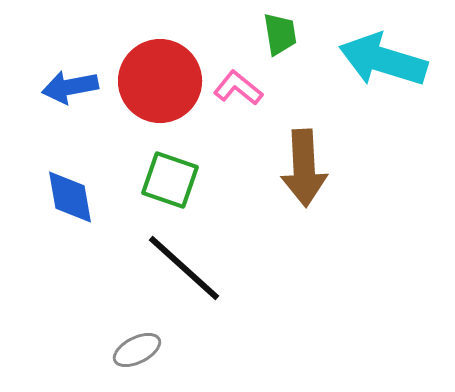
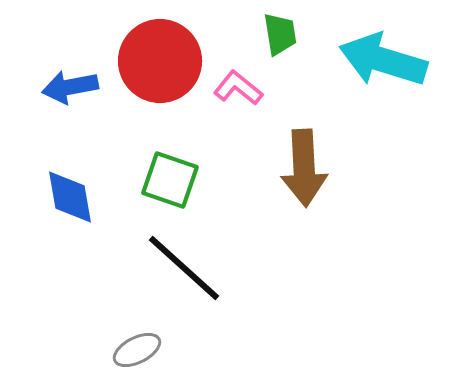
red circle: moved 20 px up
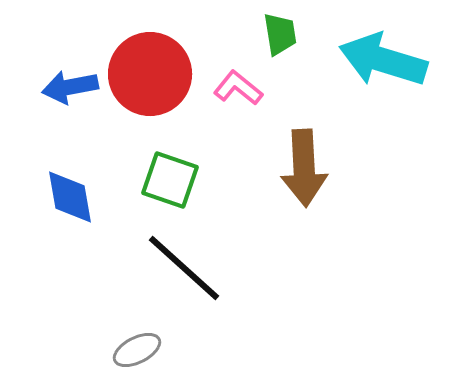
red circle: moved 10 px left, 13 px down
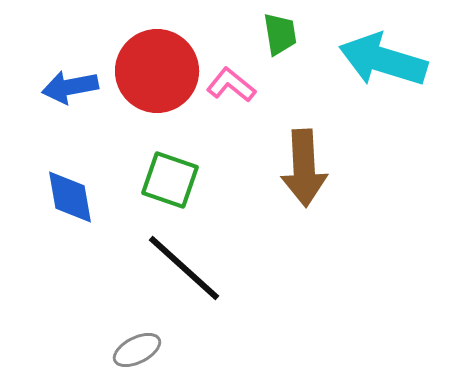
red circle: moved 7 px right, 3 px up
pink L-shape: moved 7 px left, 3 px up
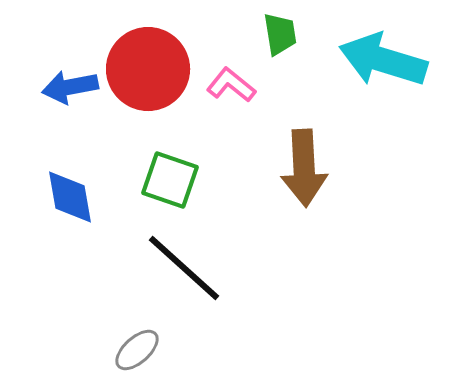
red circle: moved 9 px left, 2 px up
gray ellipse: rotated 15 degrees counterclockwise
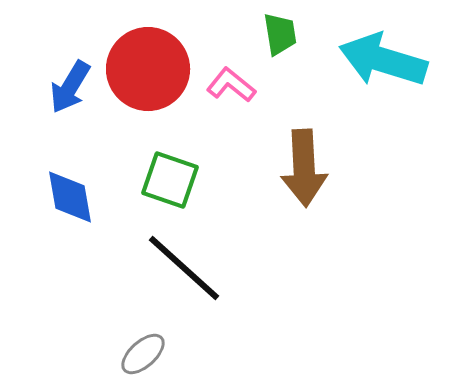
blue arrow: rotated 48 degrees counterclockwise
gray ellipse: moved 6 px right, 4 px down
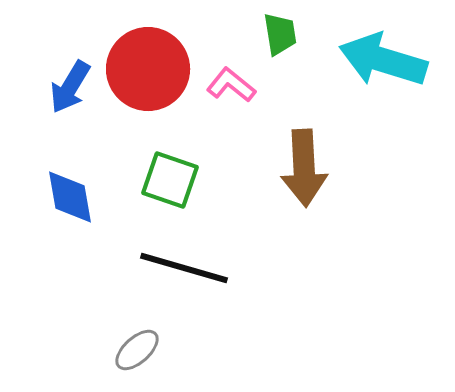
black line: rotated 26 degrees counterclockwise
gray ellipse: moved 6 px left, 4 px up
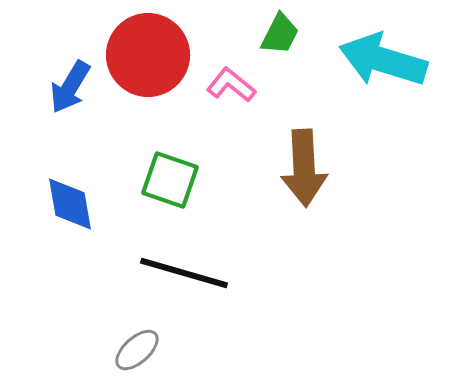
green trapezoid: rotated 36 degrees clockwise
red circle: moved 14 px up
blue diamond: moved 7 px down
black line: moved 5 px down
